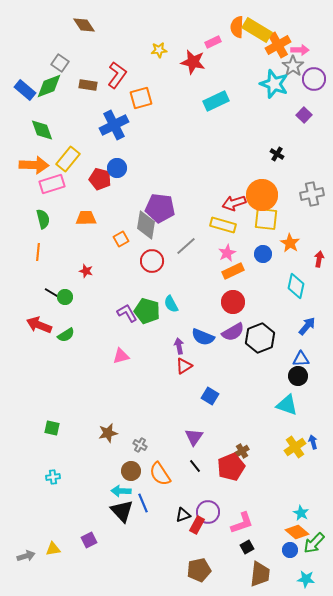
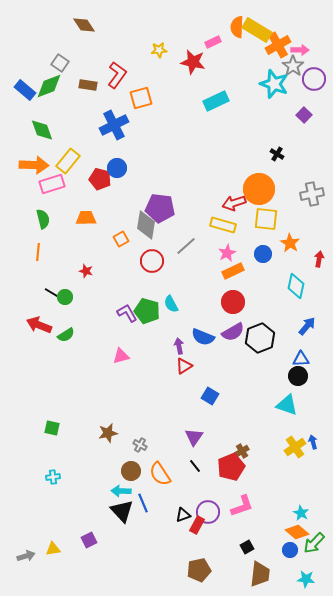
yellow rectangle at (68, 159): moved 2 px down
orange circle at (262, 195): moved 3 px left, 6 px up
pink L-shape at (242, 523): moved 17 px up
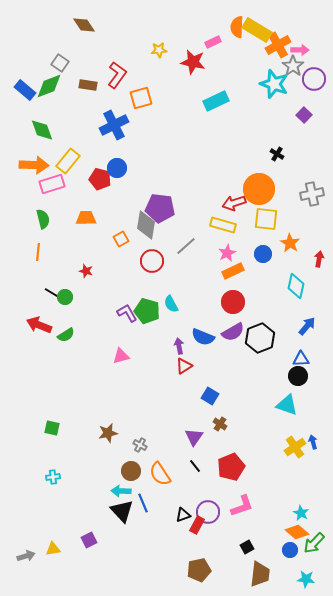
brown cross at (242, 451): moved 22 px left, 27 px up; rotated 24 degrees counterclockwise
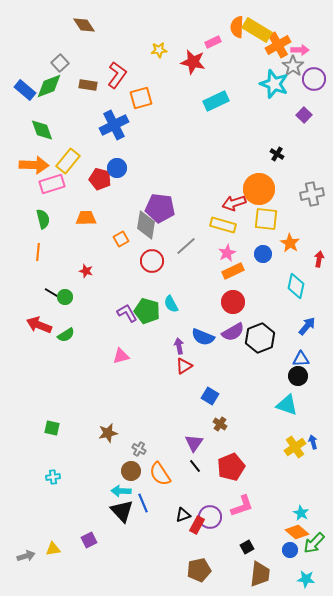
gray square at (60, 63): rotated 12 degrees clockwise
purple triangle at (194, 437): moved 6 px down
gray cross at (140, 445): moved 1 px left, 4 px down
purple circle at (208, 512): moved 2 px right, 5 px down
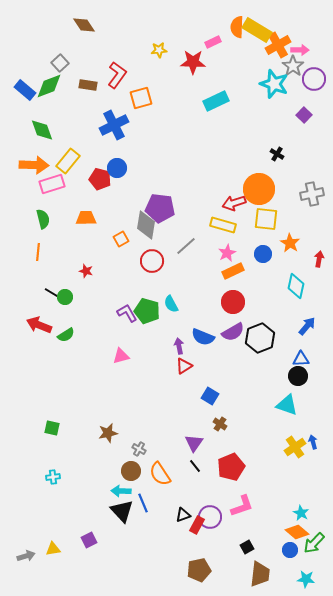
red star at (193, 62): rotated 10 degrees counterclockwise
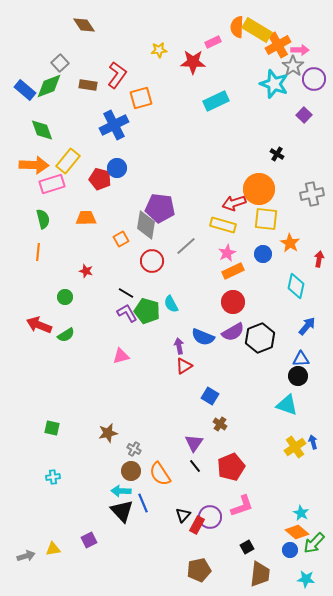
black line at (52, 293): moved 74 px right
gray cross at (139, 449): moved 5 px left
black triangle at (183, 515): rotated 28 degrees counterclockwise
